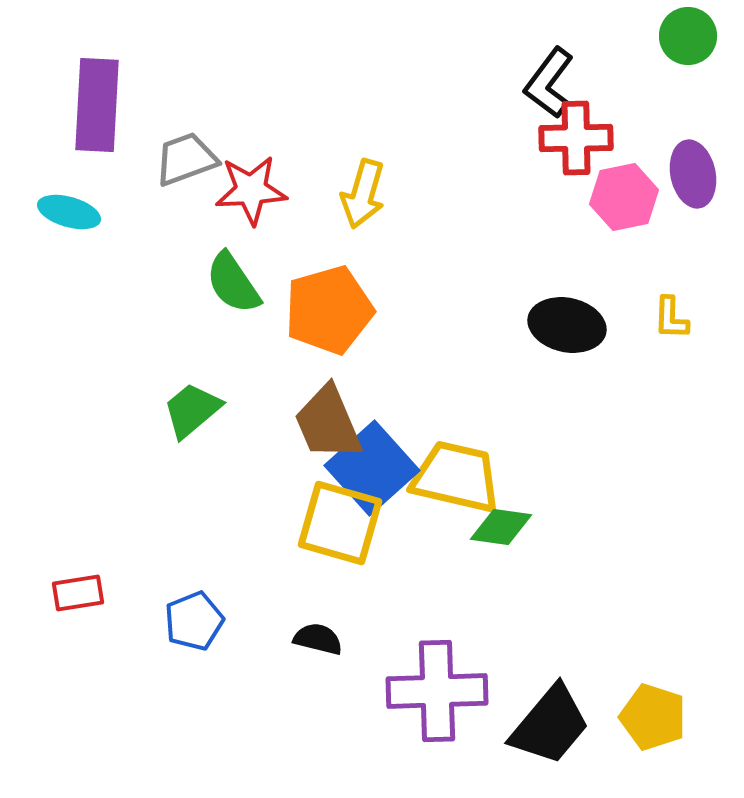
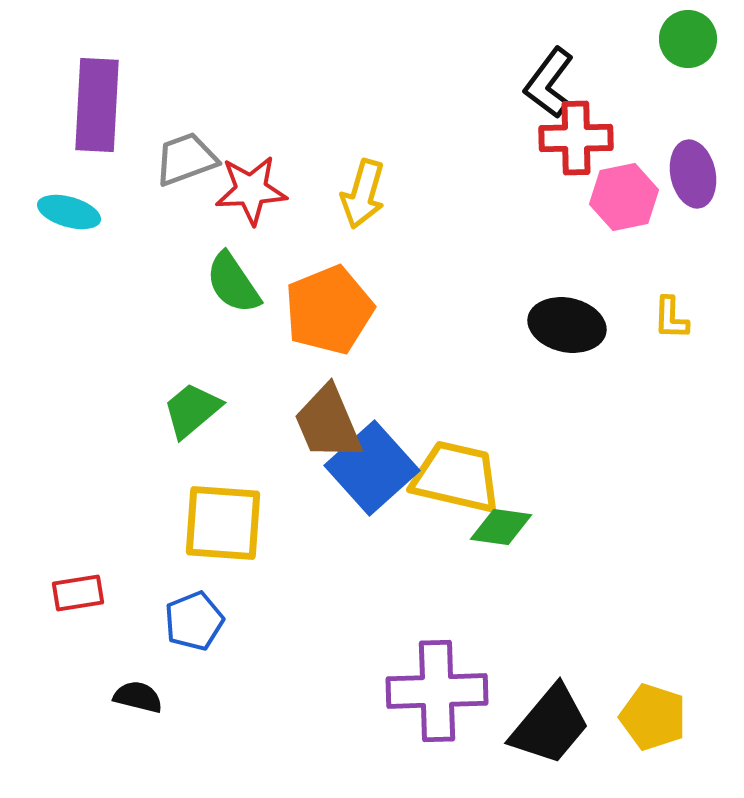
green circle: moved 3 px down
orange pentagon: rotated 6 degrees counterclockwise
yellow square: moved 117 px left; rotated 12 degrees counterclockwise
black semicircle: moved 180 px left, 58 px down
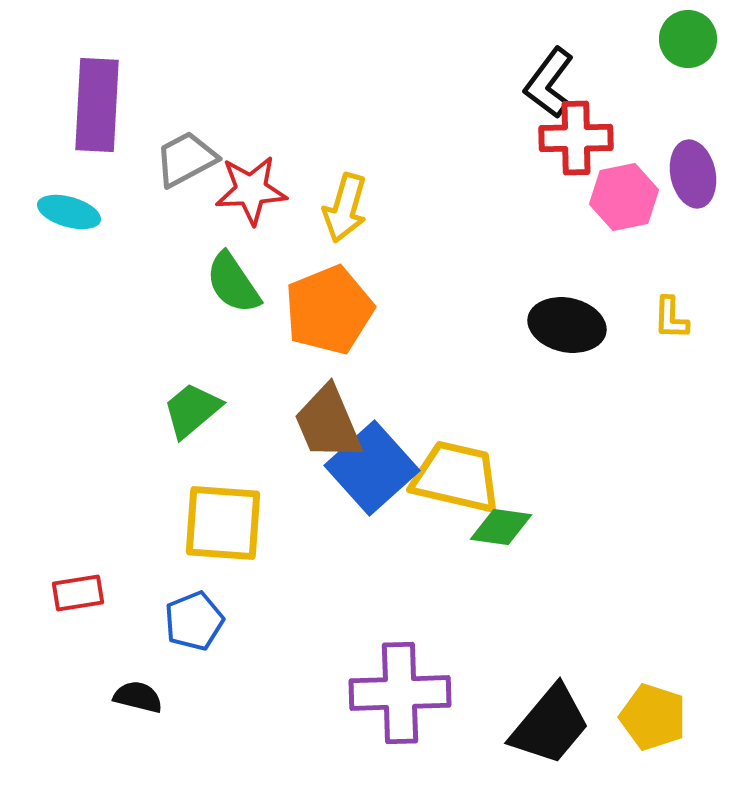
gray trapezoid: rotated 8 degrees counterclockwise
yellow arrow: moved 18 px left, 14 px down
purple cross: moved 37 px left, 2 px down
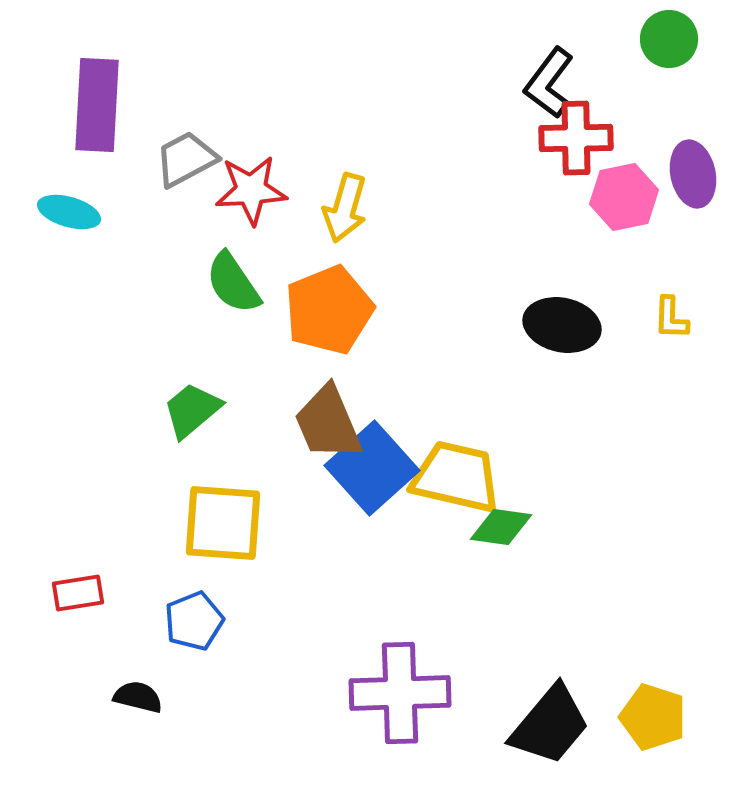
green circle: moved 19 px left
black ellipse: moved 5 px left
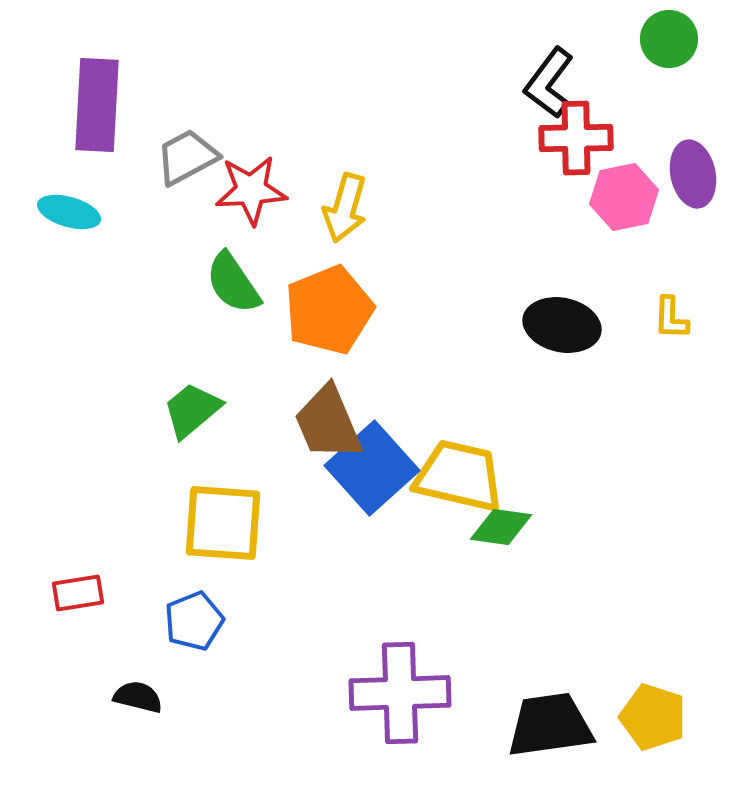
gray trapezoid: moved 1 px right, 2 px up
yellow trapezoid: moved 3 px right, 1 px up
black trapezoid: rotated 138 degrees counterclockwise
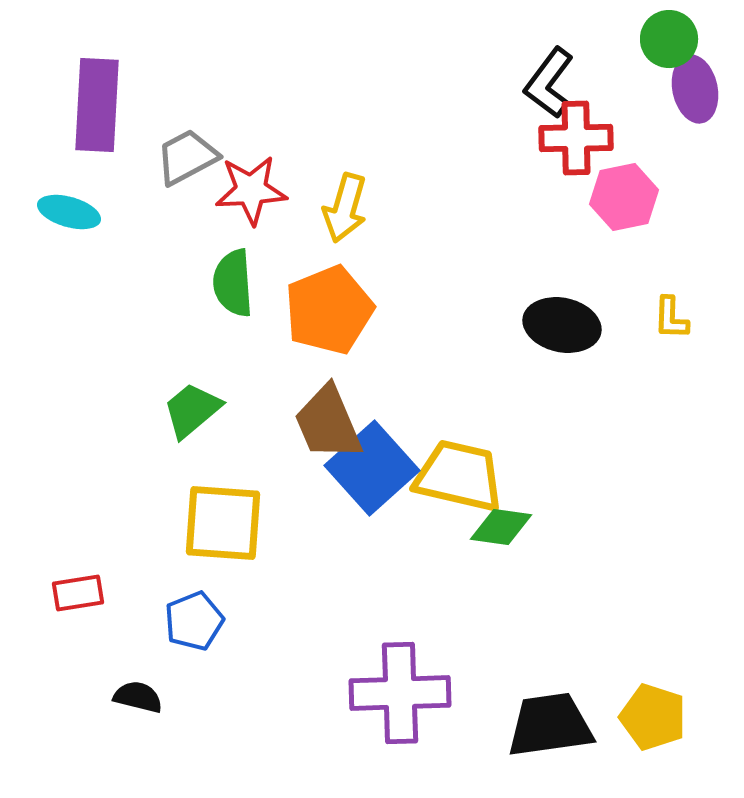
purple ellipse: moved 2 px right, 85 px up
green semicircle: rotated 30 degrees clockwise
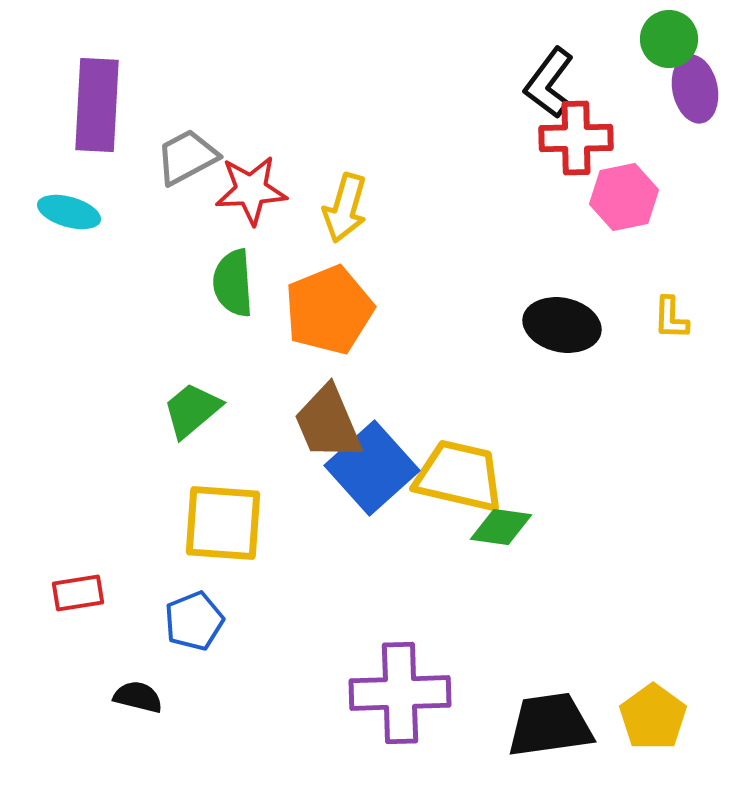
yellow pentagon: rotated 18 degrees clockwise
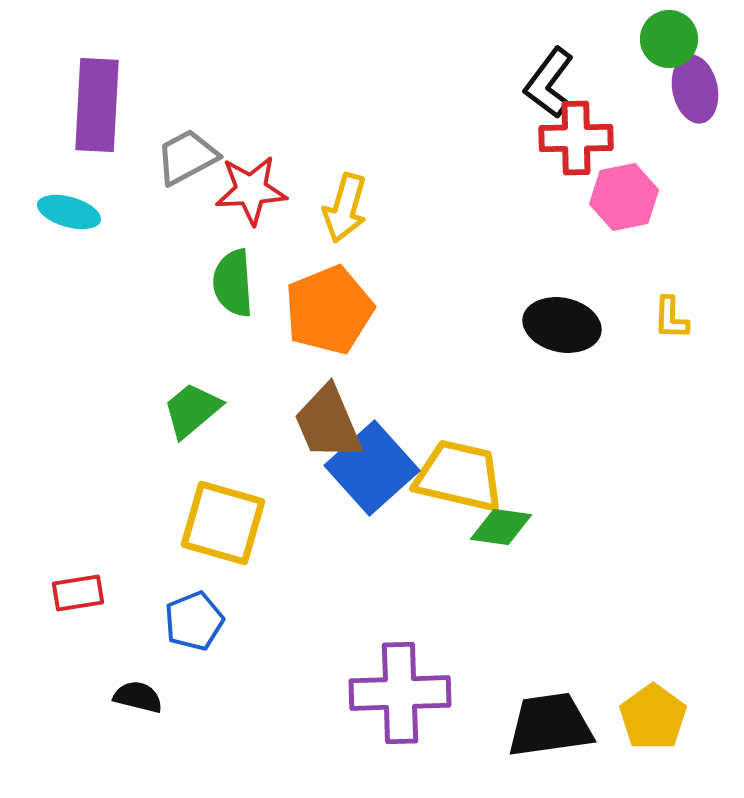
yellow square: rotated 12 degrees clockwise
